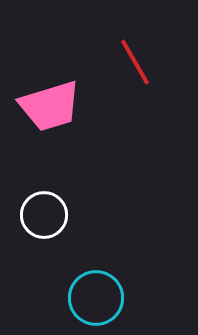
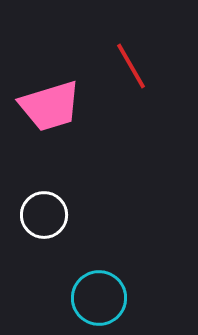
red line: moved 4 px left, 4 px down
cyan circle: moved 3 px right
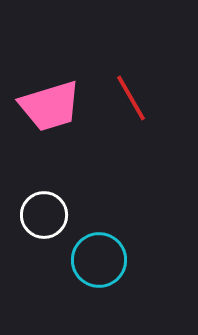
red line: moved 32 px down
cyan circle: moved 38 px up
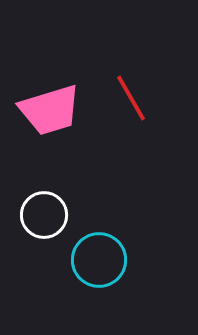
pink trapezoid: moved 4 px down
